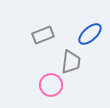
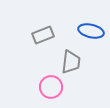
blue ellipse: moved 1 px right, 3 px up; rotated 55 degrees clockwise
pink circle: moved 2 px down
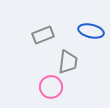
gray trapezoid: moved 3 px left
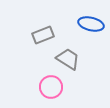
blue ellipse: moved 7 px up
gray trapezoid: moved 3 px up; rotated 65 degrees counterclockwise
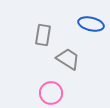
gray rectangle: rotated 60 degrees counterclockwise
pink circle: moved 6 px down
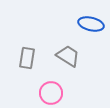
gray rectangle: moved 16 px left, 23 px down
gray trapezoid: moved 3 px up
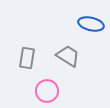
pink circle: moved 4 px left, 2 px up
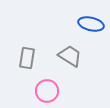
gray trapezoid: moved 2 px right
